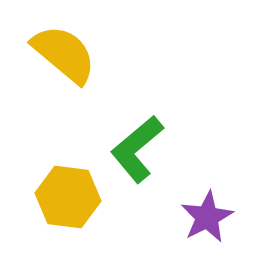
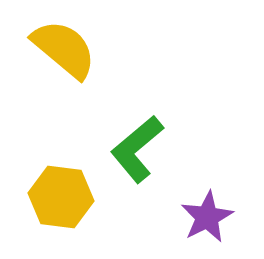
yellow semicircle: moved 5 px up
yellow hexagon: moved 7 px left
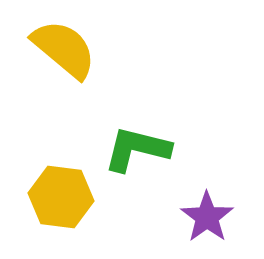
green L-shape: rotated 54 degrees clockwise
purple star: rotated 8 degrees counterclockwise
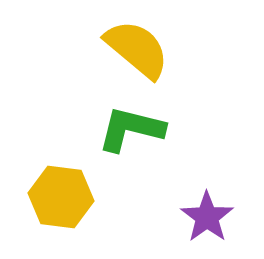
yellow semicircle: moved 73 px right
green L-shape: moved 6 px left, 20 px up
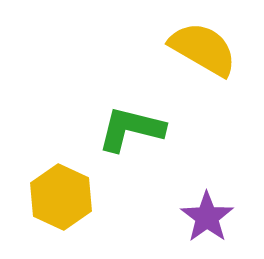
yellow semicircle: moved 66 px right; rotated 10 degrees counterclockwise
yellow hexagon: rotated 18 degrees clockwise
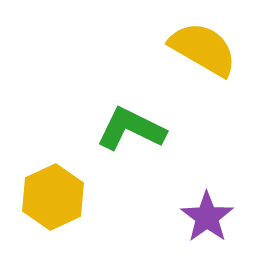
green L-shape: rotated 12 degrees clockwise
yellow hexagon: moved 8 px left; rotated 10 degrees clockwise
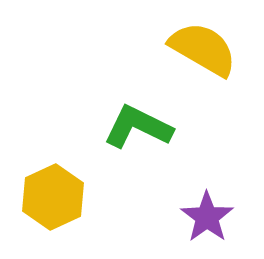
green L-shape: moved 7 px right, 2 px up
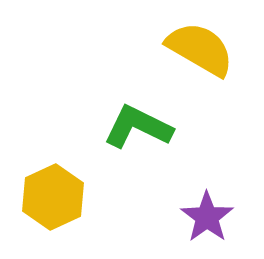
yellow semicircle: moved 3 px left
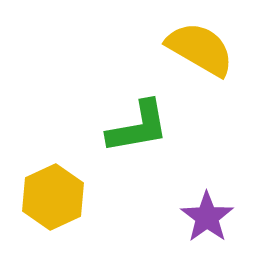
green L-shape: rotated 144 degrees clockwise
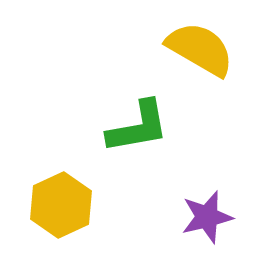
yellow hexagon: moved 8 px right, 8 px down
purple star: rotated 22 degrees clockwise
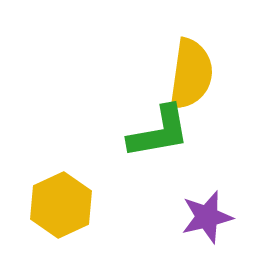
yellow semicircle: moved 9 px left, 25 px down; rotated 68 degrees clockwise
green L-shape: moved 21 px right, 5 px down
